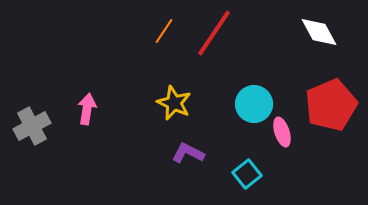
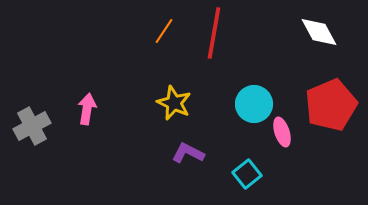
red line: rotated 24 degrees counterclockwise
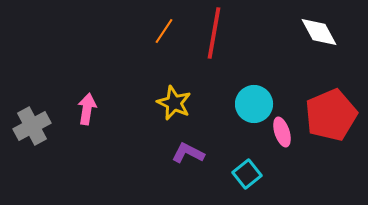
red pentagon: moved 10 px down
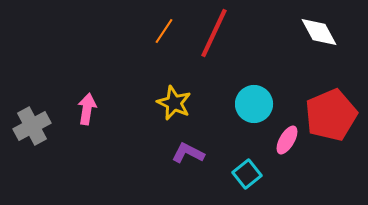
red line: rotated 15 degrees clockwise
pink ellipse: moved 5 px right, 8 px down; rotated 48 degrees clockwise
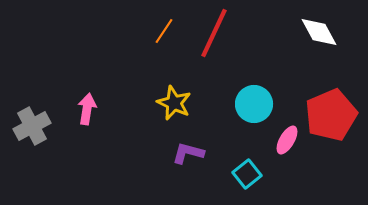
purple L-shape: rotated 12 degrees counterclockwise
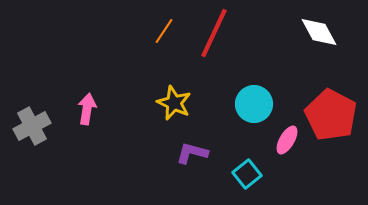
red pentagon: rotated 21 degrees counterclockwise
purple L-shape: moved 4 px right
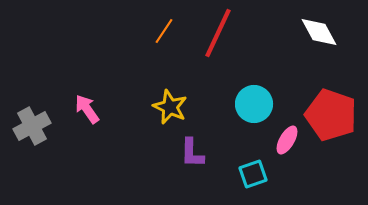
red line: moved 4 px right
yellow star: moved 4 px left, 4 px down
pink arrow: rotated 44 degrees counterclockwise
red pentagon: rotated 9 degrees counterclockwise
purple L-shape: rotated 104 degrees counterclockwise
cyan square: moved 6 px right; rotated 20 degrees clockwise
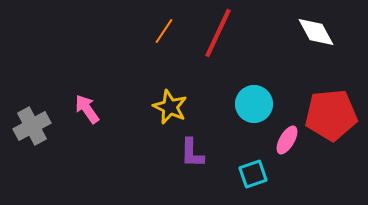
white diamond: moved 3 px left
red pentagon: rotated 24 degrees counterclockwise
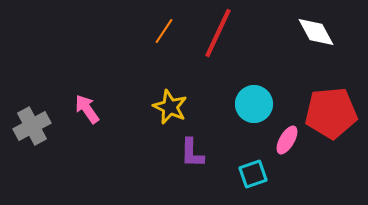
red pentagon: moved 2 px up
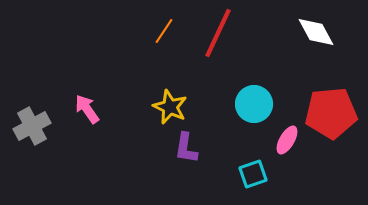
purple L-shape: moved 6 px left, 5 px up; rotated 8 degrees clockwise
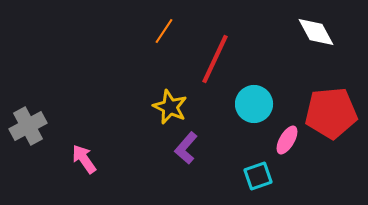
red line: moved 3 px left, 26 px down
pink arrow: moved 3 px left, 50 px down
gray cross: moved 4 px left
purple L-shape: rotated 32 degrees clockwise
cyan square: moved 5 px right, 2 px down
